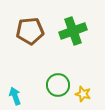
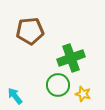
green cross: moved 2 px left, 27 px down
cyan arrow: rotated 18 degrees counterclockwise
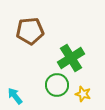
green cross: rotated 12 degrees counterclockwise
green circle: moved 1 px left
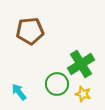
green cross: moved 10 px right, 6 px down
green circle: moved 1 px up
cyan arrow: moved 4 px right, 4 px up
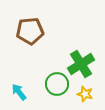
yellow star: moved 2 px right
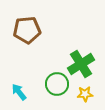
brown pentagon: moved 3 px left, 1 px up
yellow star: rotated 21 degrees counterclockwise
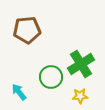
green circle: moved 6 px left, 7 px up
yellow star: moved 5 px left, 2 px down
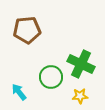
green cross: rotated 32 degrees counterclockwise
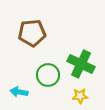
brown pentagon: moved 5 px right, 3 px down
green circle: moved 3 px left, 2 px up
cyan arrow: rotated 42 degrees counterclockwise
